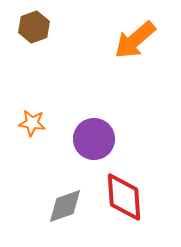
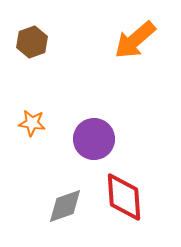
brown hexagon: moved 2 px left, 15 px down
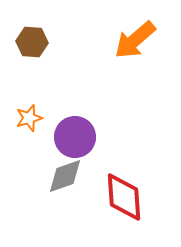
brown hexagon: rotated 24 degrees clockwise
orange star: moved 3 px left, 5 px up; rotated 24 degrees counterclockwise
purple circle: moved 19 px left, 2 px up
gray diamond: moved 30 px up
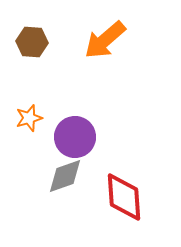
orange arrow: moved 30 px left
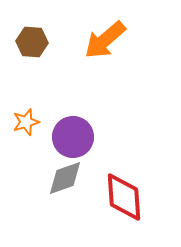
orange star: moved 3 px left, 4 px down
purple circle: moved 2 px left
gray diamond: moved 2 px down
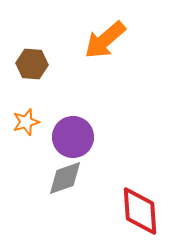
brown hexagon: moved 22 px down
red diamond: moved 16 px right, 14 px down
